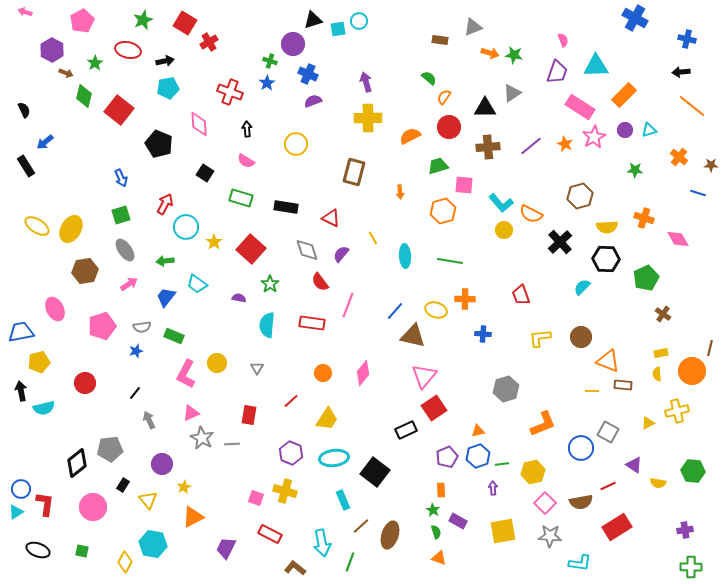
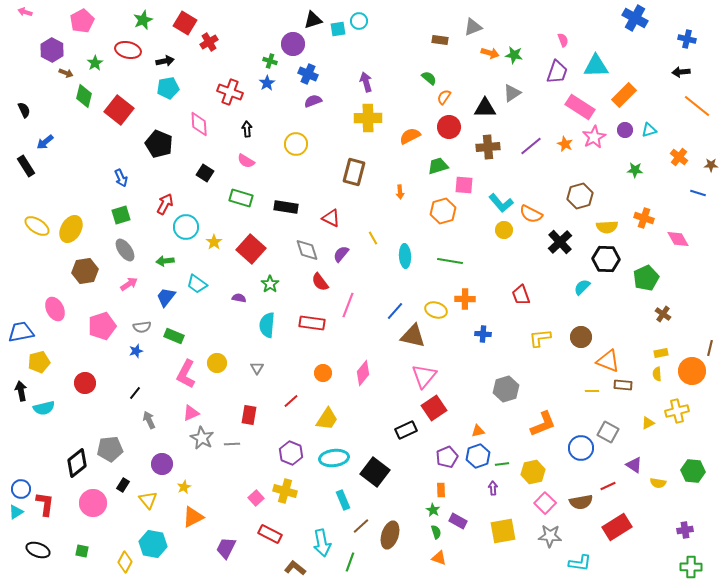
orange line at (692, 106): moved 5 px right
pink square at (256, 498): rotated 28 degrees clockwise
pink circle at (93, 507): moved 4 px up
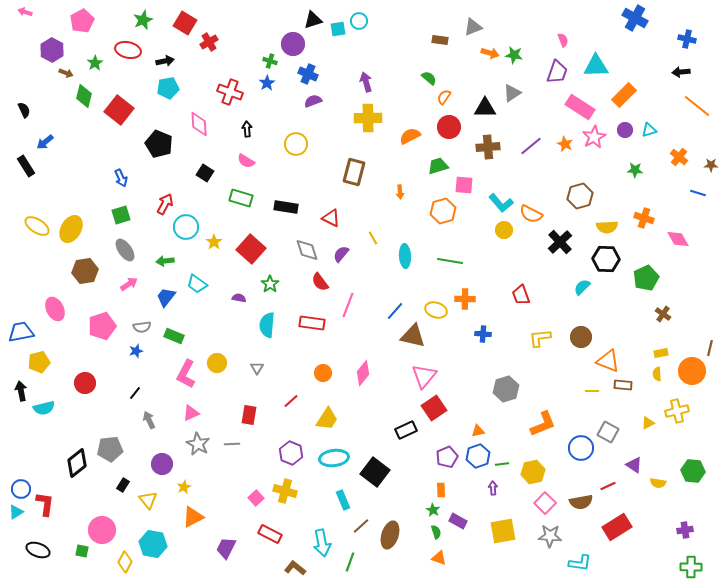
gray star at (202, 438): moved 4 px left, 6 px down
pink circle at (93, 503): moved 9 px right, 27 px down
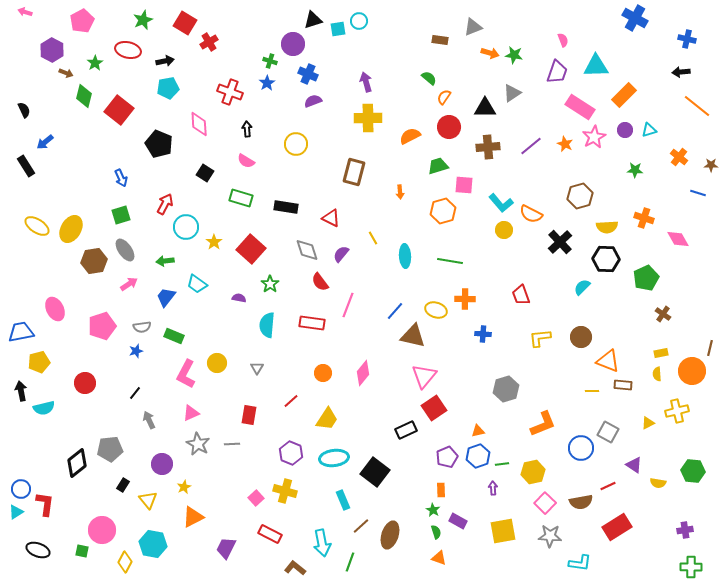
brown hexagon at (85, 271): moved 9 px right, 10 px up
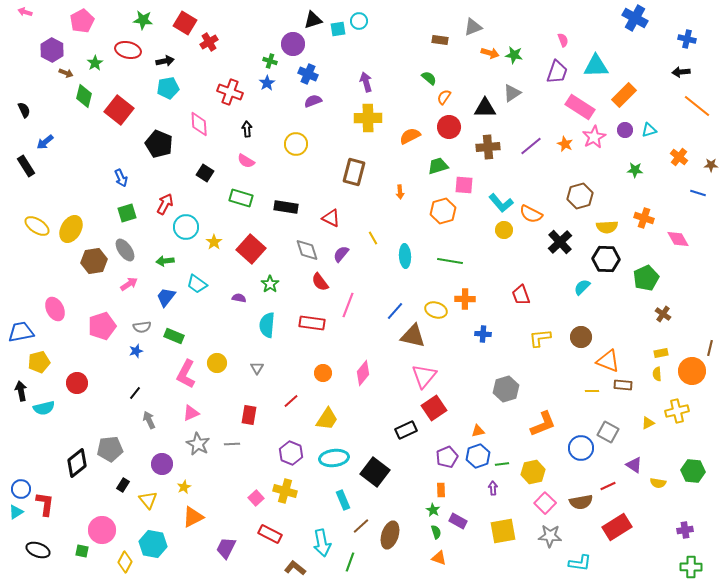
green star at (143, 20): rotated 30 degrees clockwise
green square at (121, 215): moved 6 px right, 2 px up
red circle at (85, 383): moved 8 px left
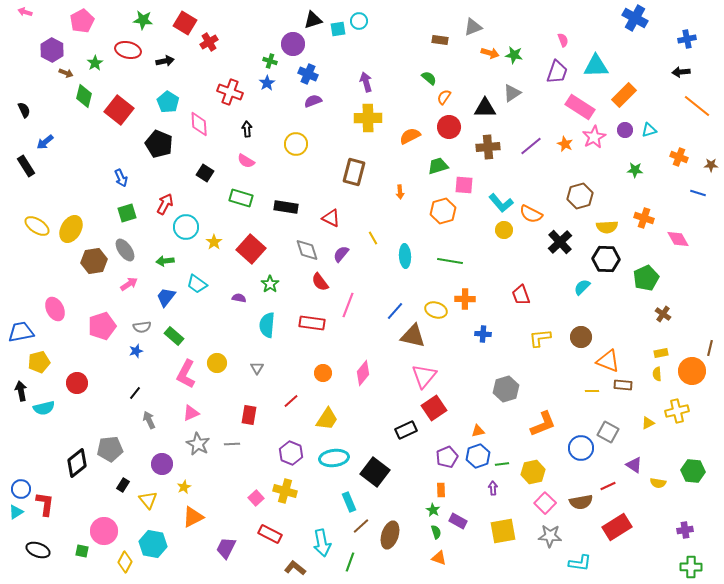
blue cross at (687, 39): rotated 24 degrees counterclockwise
cyan pentagon at (168, 88): moved 14 px down; rotated 30 degrees counterclockwise
orange cross at (679, 157): rotated 18 degrees counterclockwise
green rectangle at (174, 336): rotated 18 degrees clockwise
cyan rectangle at (343, 500): moved 6 px right, 2 px down
pink circle at (102, 530): moved 2 px right, 1 px down
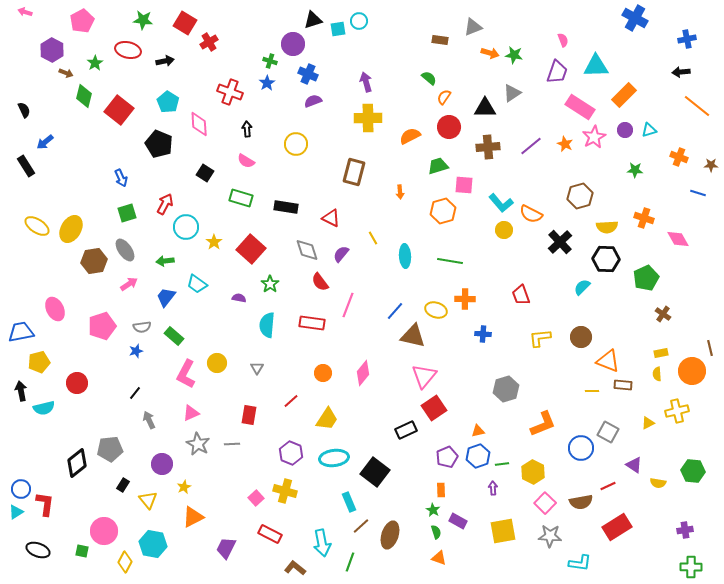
brown line at (710, 348): rotated 28 degrees counterclockwise
yellow hexagon at (533, 472): rotated 20 degrees counterclockwise
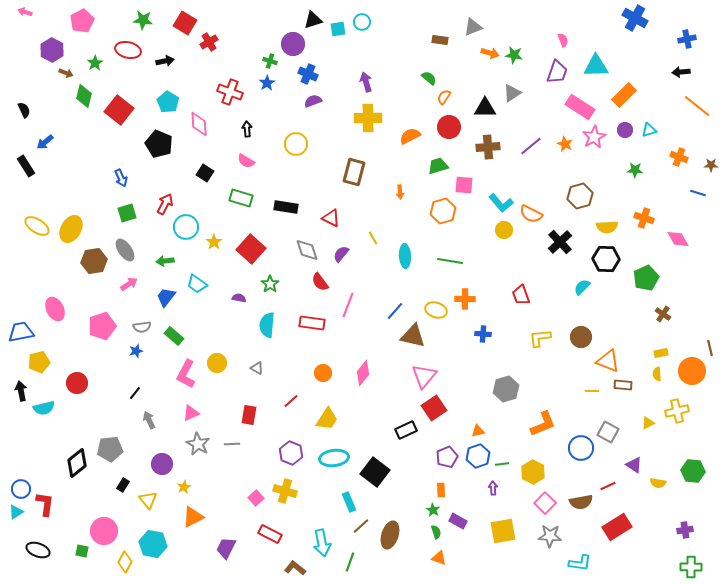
cyan circle at (359, 21): moved 3 px right, 1 px down
gray triangle at (257, 368): rotated 32 degrees counterclockwise
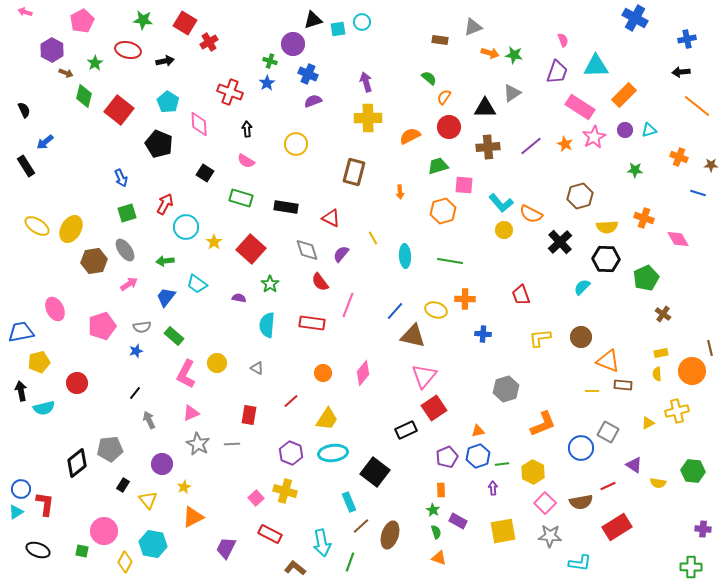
cyan ellipse at (334, 458): moved 1 px left, 5 px up
purple cross at (685, 530): moved 18 px right, 1 px up; rotated 14 degrees clockwise
